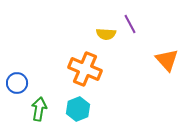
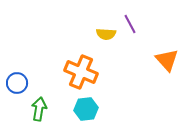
orange cross: moved 4 px left, 3 px down
cyan hexagon: moved 8 px right; rotated 15 degrees clockwise
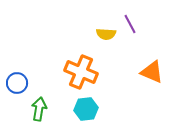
orange triangle: moved 15 px left, 12 px down; rotated 25 degrees counterclockwise
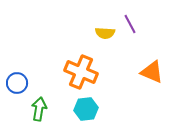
yellow semicircle: moved 1 px left, 1 px up
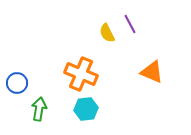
yellow semicircle: moved 2 px right; rotated 60 degrees clockwise
orange cross: moved 2 px down
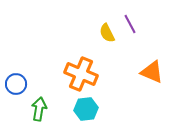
blue circle: moved 1 px left, 1 px down
